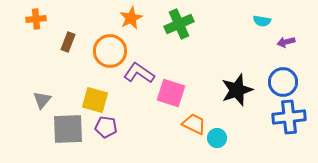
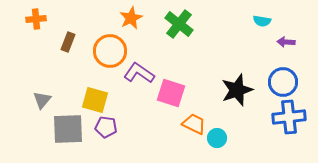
green cross: rotated 28 degrees counterclockwise
purple arrow: rotated 18 degrees clockwise
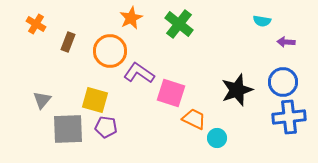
orange cross: moved 5 px down; rotated 36 degrees clockwise
orange trapezoid: moved 5 px up
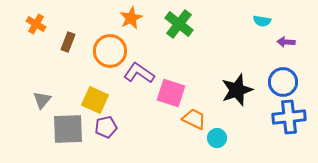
yellow square: rotated 8 degrees clockwise
purple pentagon: rotated 20 degrees counterclockwise
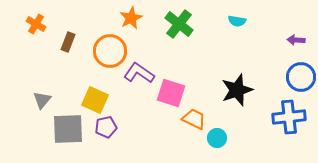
cyan semicircle: moved 25 px left
purple arrow: moved 10 px right, 2 px up
blue circle: moved 18 px right, 5 px up
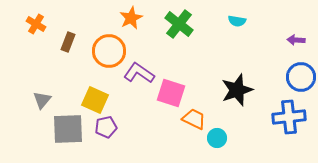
orange circle: moved 1 px left
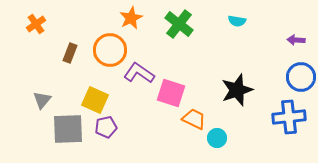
orange cross: rotated 24 degrees clockwise
brown rectangle: moved 2 px right, 11 px down
orange circle: moved 1 px right, 1 px up
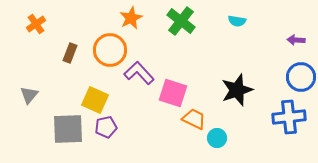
green cross: moved 2 px right, 3 px up
purple L-shape: rotated 12 degrees clockwise
pink square: moved 2 px right
gray triangle: moved 13 px left, 5 px up
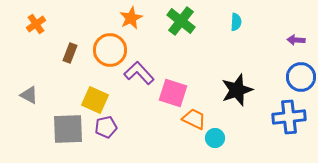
cyan semicircle: moved 1 px left, 1 px down; rotated 96 degrees counterclockwise
gray triangle: rotated 42 degrees counterclockwise
cyan circle: moved 2 px left
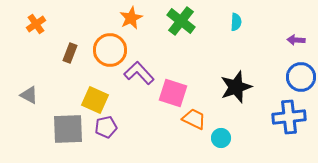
black star: moved 1 px left, 3 px up
cyan circle: moved 6 px right
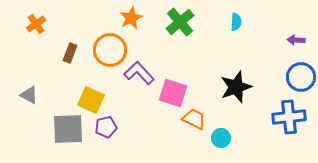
green cross: moved 1 px left, 1 px down; rotated 12 degrees clockwise
yellow square: moved 4 px left
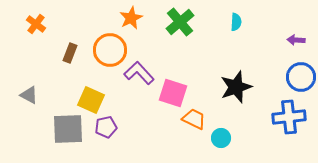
orange cross: rotated 18 degrees counterclockwise
